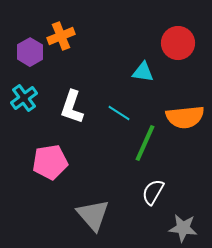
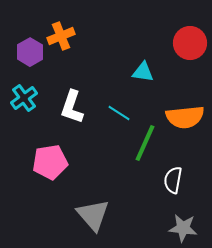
red circle: moved 12 px right
white semicircle: moved 20 px right, 12 px up; rotated 20 degrees counterclockwise
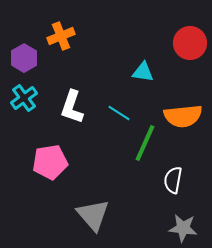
purple hexagon: moved 6 px left, 6 px down
orange semicircle: moved 2 px left, 1 px up
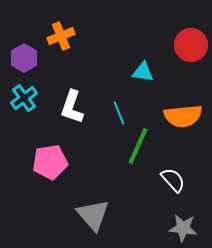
red circle: moved 1 px right, 2 px down
cyan line: rotated 35 degrees clockwise
green line: moved 7 px left, 3 px down
white semicircle: rotated 128 degrees clockwise
